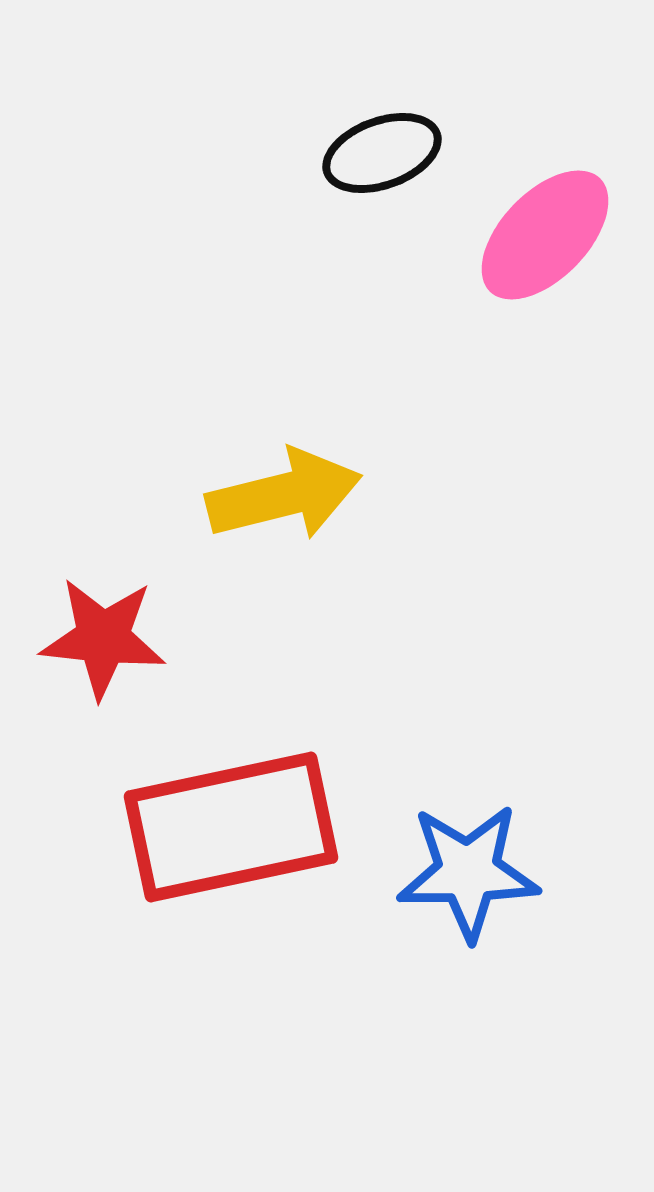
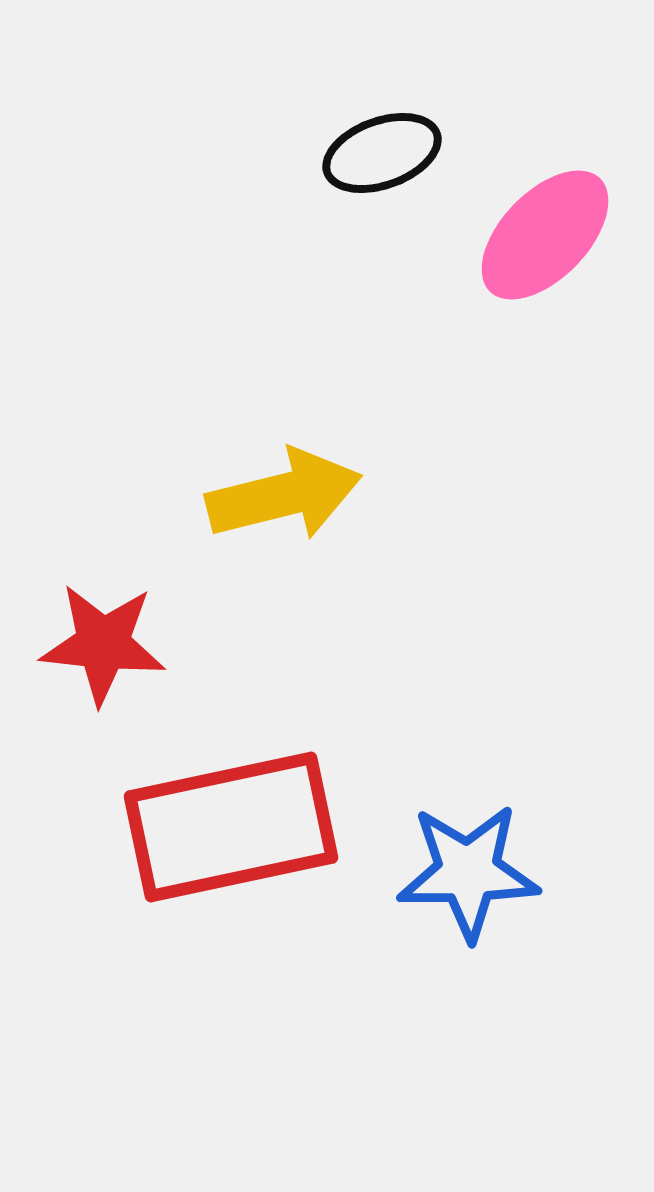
red star: moved 6 px down
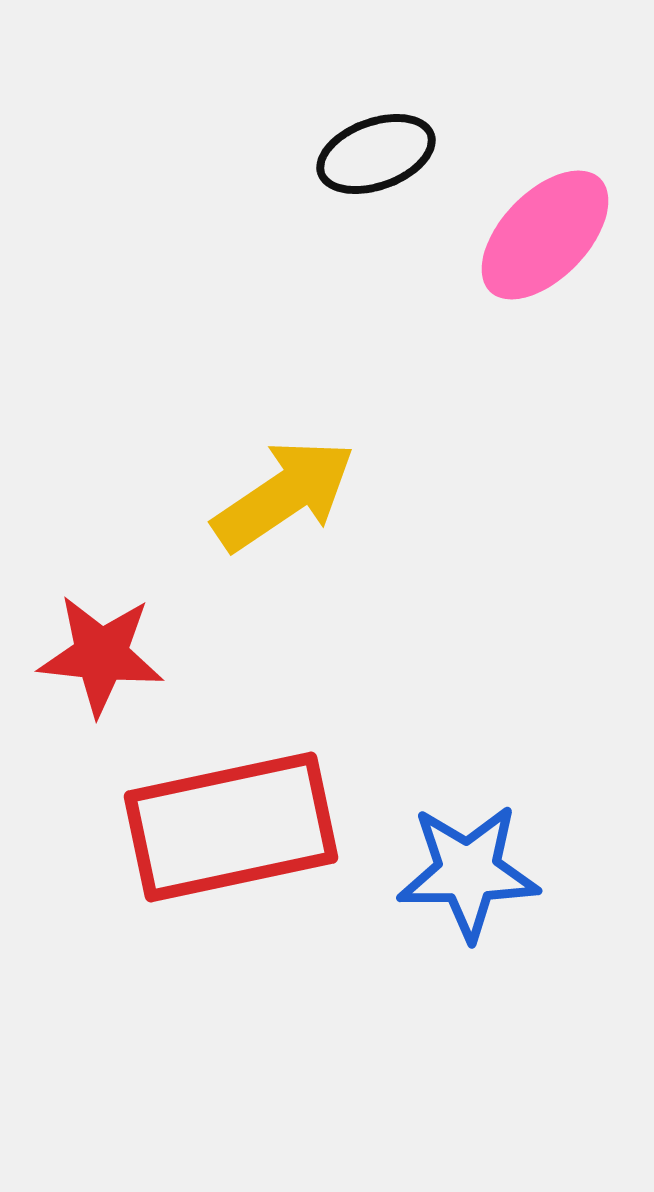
black ellipse: moved 6 px left, 1 px down
yellow arrow: rotated 20 degrees counterclockwise
red star: moved 2 px left, 11 px down
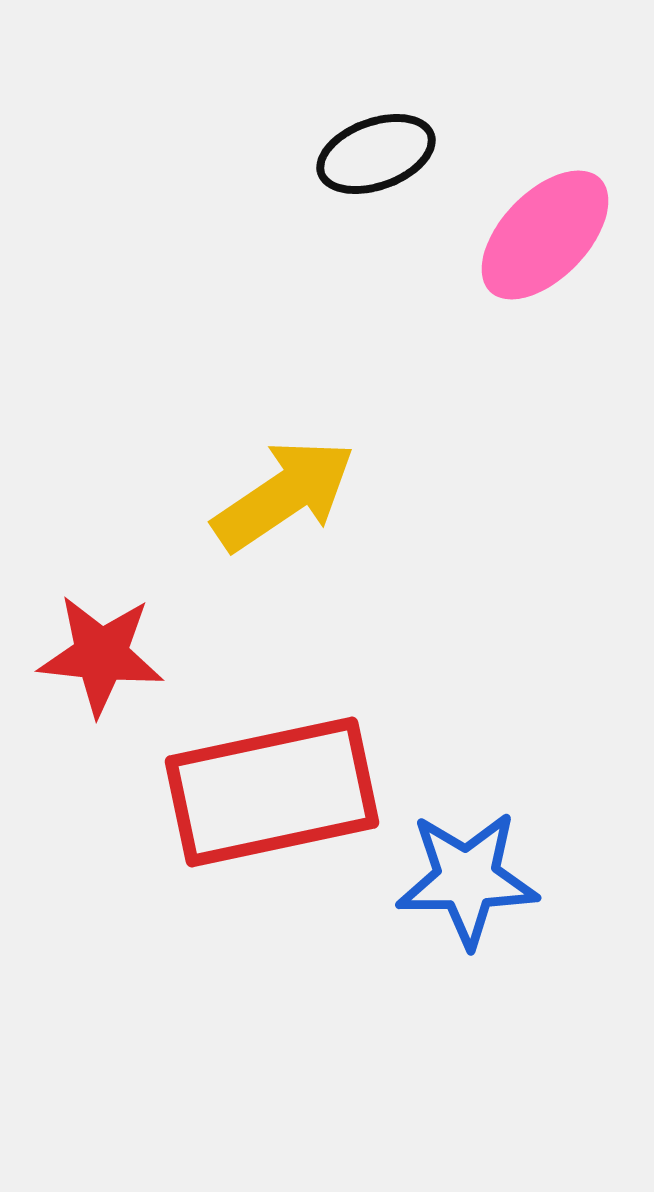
red rectangle: moved 41 px right, 35 px up
blue star: moved 1 px left, 7 px down
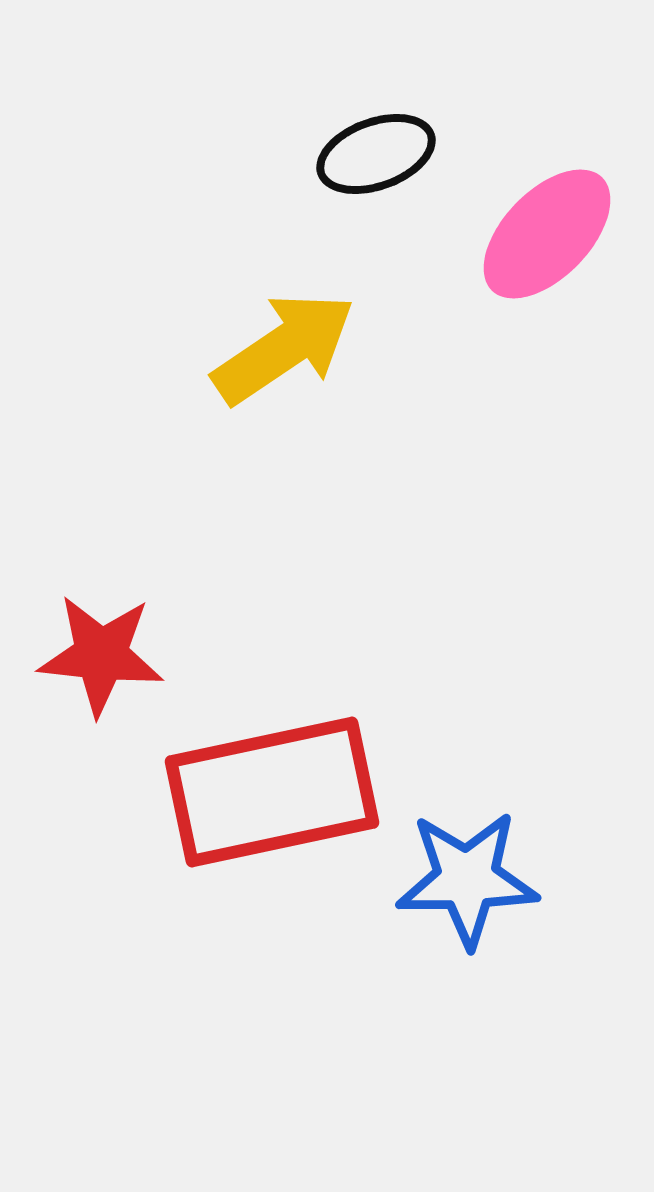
pink ellipse: moved 2 px right, 1 px up
yellow arrow: moved 147 px up
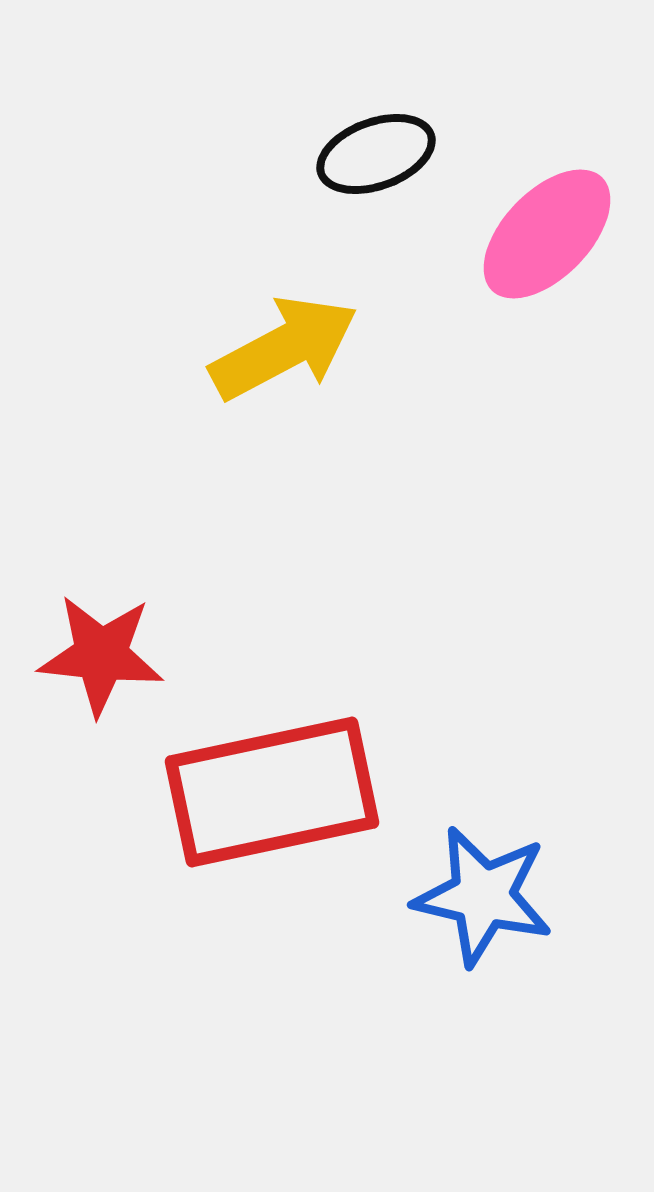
yellow arrow: rotated 6 degrees clockwise
blue star: moved 16 px right, 17 px down; rotated 14 degrees clockwise
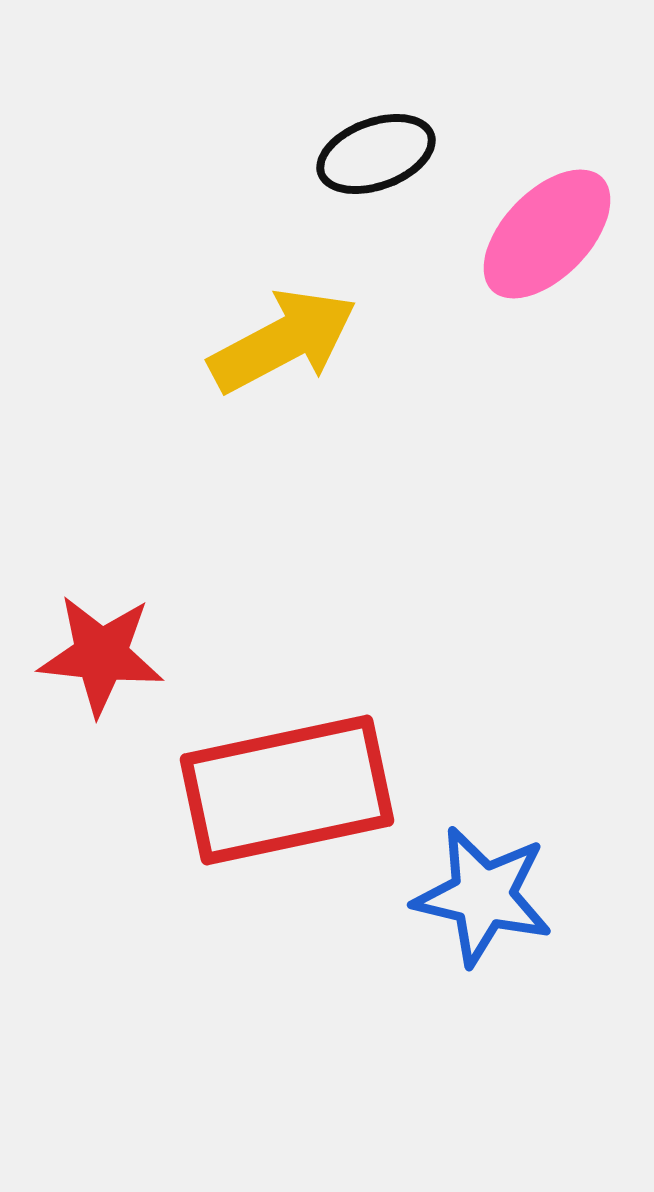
yellow arrow: moved 1 px left, 7 px up
red rectangle: moved 15 px right, 2 px up
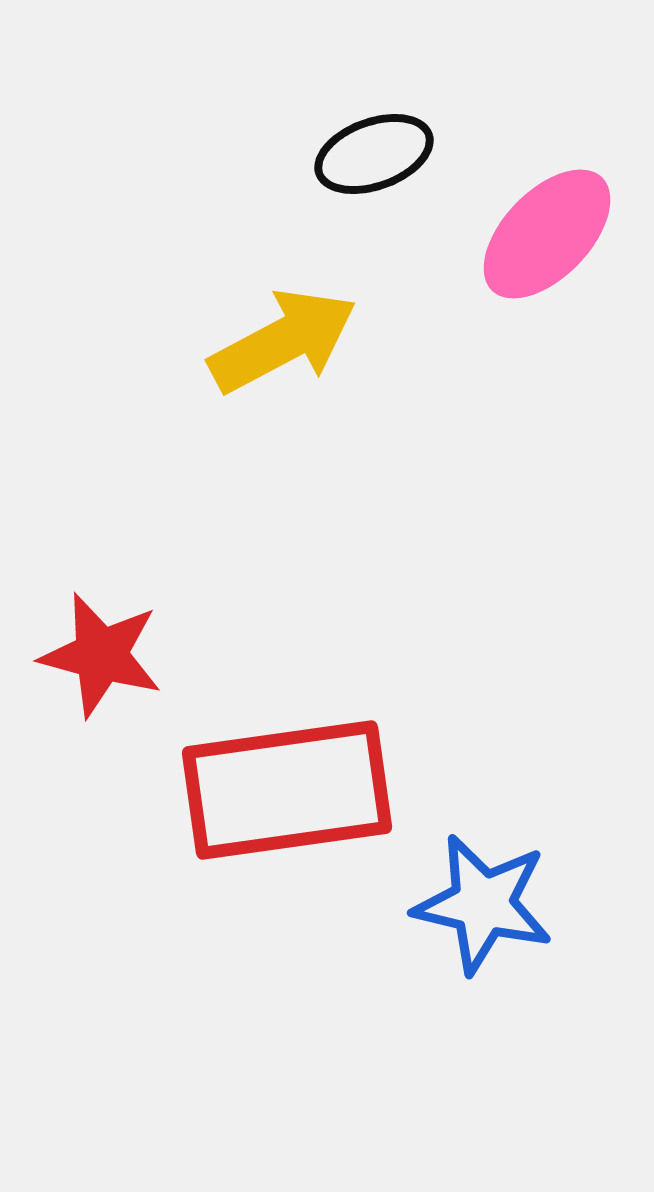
black ellipse: moved 2 px left
red star: rotated 9 degrees clockwise
red rectangle: rotated 4 degrees clockwise
blue star: moved 8 px down
